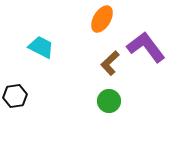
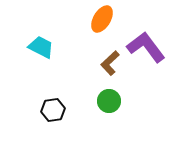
black hexagon: moved 38 px right, 14 px down
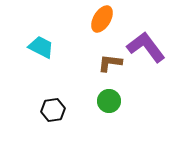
brown L-shape: rotated 50 degrees clockwise
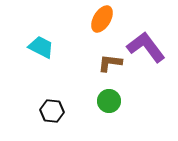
black hexagon: moved 1 px left, 1 px down; rotated 15 degrees clockwise
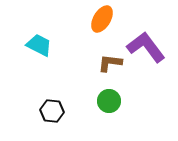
cyan trapezoid: moved 2 px left, 2 px up
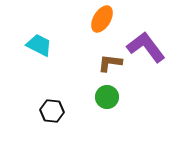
green circle: moved 2 px left, 4 px up
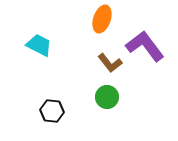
orange ellipse: rotated 12 degrees counterclockwise
purple L-shape: moved 1 px left, 1 px up
brown L-shape: rotated 135 degrees counterclockwise
